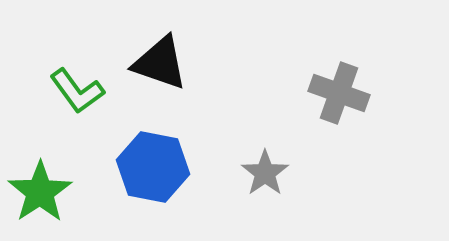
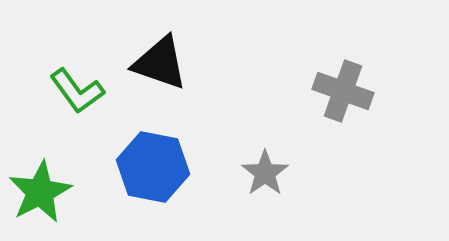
gray cross: moved 4 px right, 2 px up
green star: rotated 6 degrees clockwise
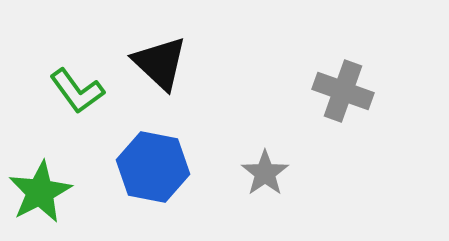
black triangle: rotated 24 degrees clockwise
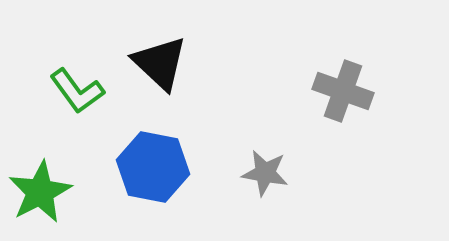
gray star: rotated 27 degrees counterclockwise
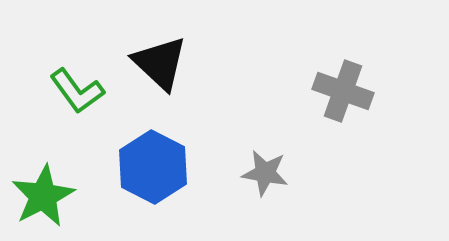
blue hexagon: rotated 16 degrees clockwise
green star: moved 3 px right, 4 px down
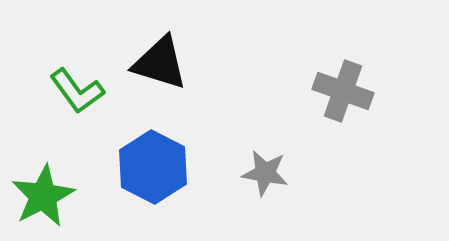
black triangle: rotated 26 degrees counterclockwise
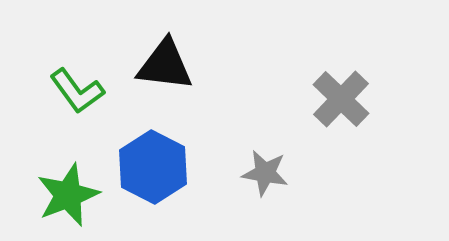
black triangle: moved 5 px right, 2 px down; rotated 10 degrees counterclockwise
gray cross: moved 2 px left, 8 px down; rotated 24 degrees clockwise
green star: moved 25 px right, 1 px up; rotated 6 degrees clockwise
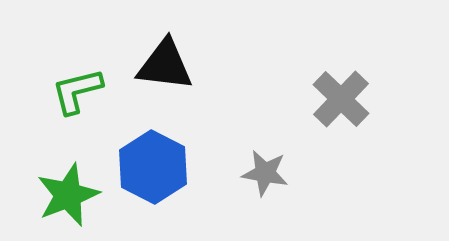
green L-shape: rotated 112 degrees clockwise
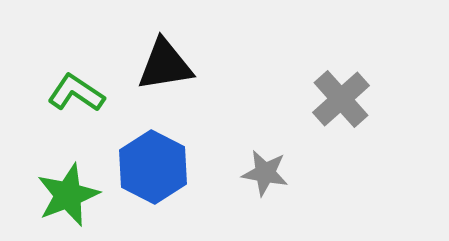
black triangle: rotated 16 degrees counterclockwise
green L-shape: moved 1 px left, 2 px down; rotated 48 degrees clockwise
gray cross: rotated 4 degrees clockwise
